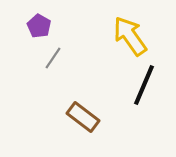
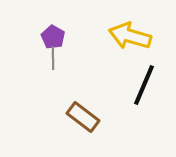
purple pentagon: moved 14 px right, 11 px down
yellow arrow: rotated 39 degrees counterclockwise
gray line: rotated 35 degrees counterclockwise
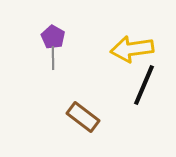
yellow arrow: moved 2 px right, 13 px down; rotated 24 degrees counterclockwise
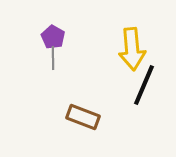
yellow arrow: rotated 87 degrees counterclockwise
brown rectangle: rotated 16 degrees counterclockwise
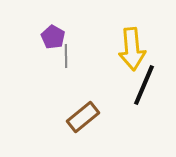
gray line: moved 13 px right, 2 px up
brown rectangle: rotated 60 degrees counterclockwise
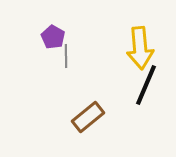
yellow arrow: moved 8 px right, 1 px up
black line: moved 2 px right
brown rectangle: moved 5 px right
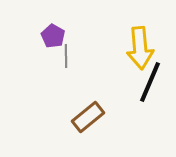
purple pentagon: moved 1 px up
black line: moved 4 px right, 3 px up
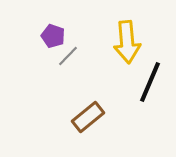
purple pentagon: rotated 10 degrees counterclockwise
yellow arrow: moved 13 px left, 6 px up
gray line: moved 2 px right; rotated 45 degrees clockwise
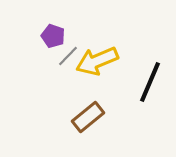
yellow arrow: moved 30 px left, 19 px down; rotated 72 degrees clockwise
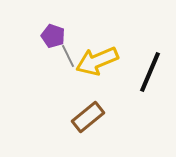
gray line: rotated 70 degrees counterclockwise
black line: moved 10 px up
